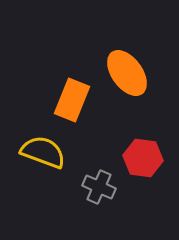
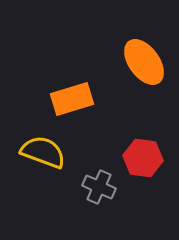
orange ellipse: moved 17 px right, 11 px up
orange rectangle: moved 1 px up; rotated 51 degrees clockwise
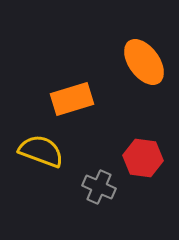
yellow semicircle: moved 2 px left, 1 px up
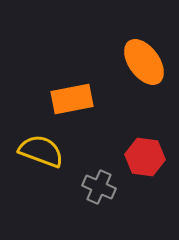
orange rectangle: rotated 6 degrees clockwise
red hexagon: moved 2 px right, 1 px up
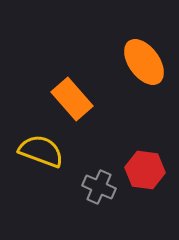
orange rectangle: rotated 60 degrees clockwise
red hexagon: moved 13 px down
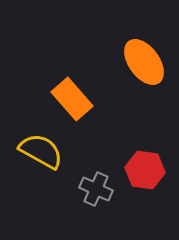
yellow semicircle: rotated 9 degrees clockwise
gray cross: moved 3 px left, 2 px down
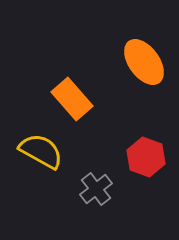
red hexagon: moved 1 px right, 13 px up; rotated 12 degrees clockwise
gray cross: rotated 28 degrees clockwise
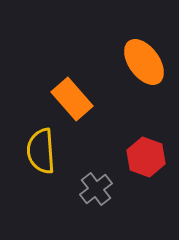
yellow semicircle: rotated 123 degrees counterclockwise
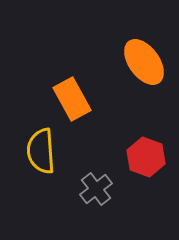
orange rectangle: rotated 12 degrees clockwise
